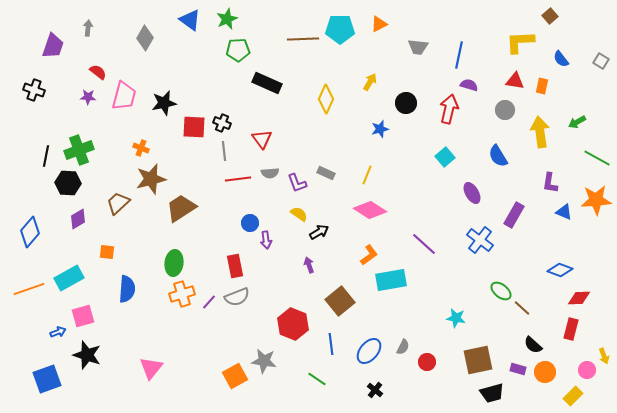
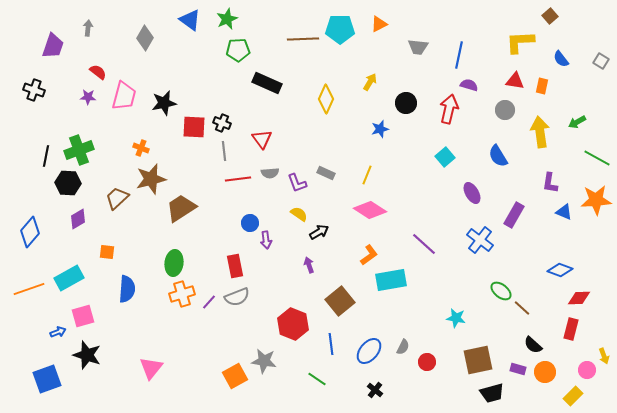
brown trapezoid at (118, 203): moved 1 px left, 5 px up
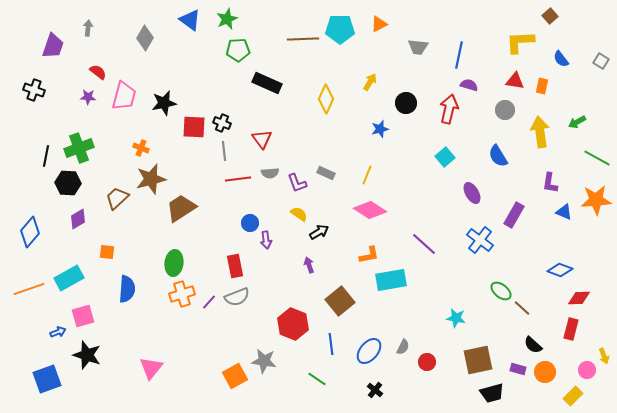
green cross at (79, 150): moved 2 px up
orange L-shape at (369, 255): rotated 25 degrees clockwise
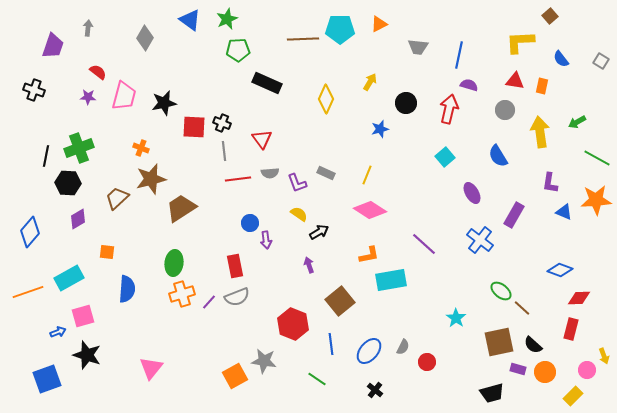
orange line at (29, 289): moved 1 px left, 3 px down
cyan star at (456, 318): rotated 24 degrees clockwise
brown square at (478, 360): moved 21 px right, 18 px up
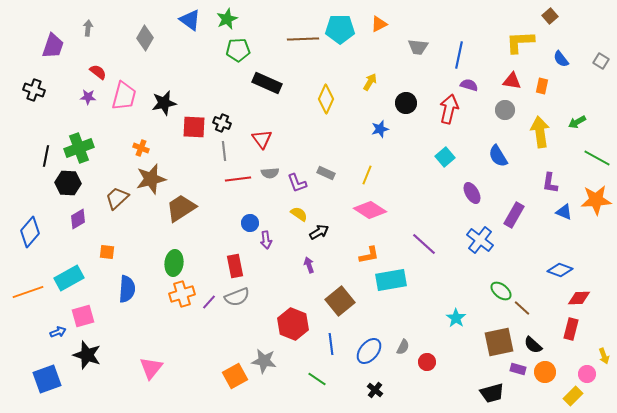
red triangle at (515, 81): moved 3 px left
pink circle at (587, 370): moved 4 px down
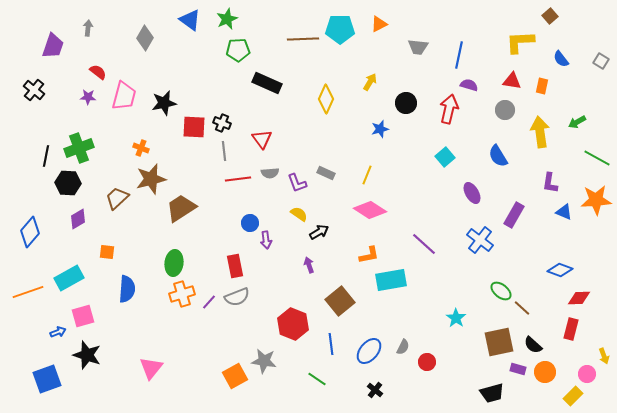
black cross at (34, 90): rotated 20 degrees clockwise
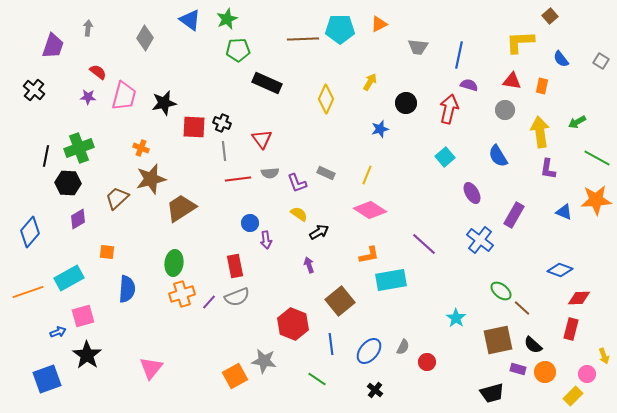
purple L-shape at (550, 183): moved 2 px left, 14 px up
brown square at (499, 342): moved 1 px left, 2 px up
black star at (87, 355): rotated 16 degrees clockwise
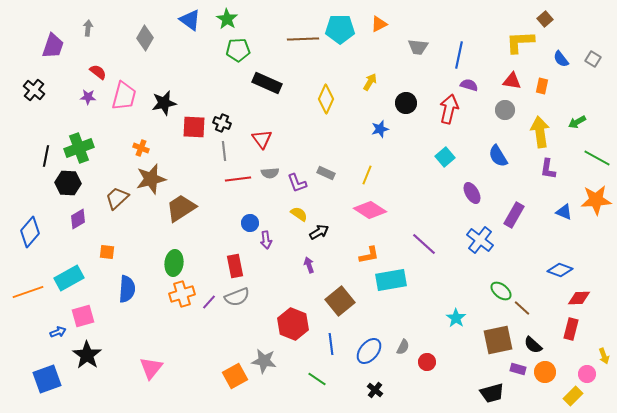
brown square at (550, 16): moved 5 px left, 3 px down
green star at (227, 19): rotated 15 degrees counterclockwise
gray square at (601, 61): moved 8 px left, 2 px up
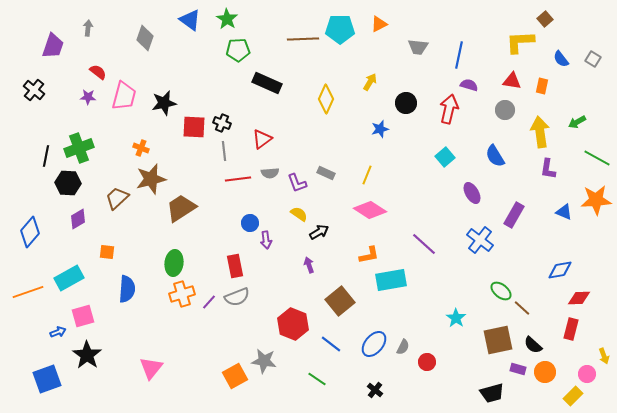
gray diamond at (145, 38): rotated 10 degrees counterclockwise
red triangle at (262, 139): rotated 30 degrees clockwise
blue semicircle at (498, 156): moved 3 px left
blue diamond at (560, 270): rotated 30 degrees counterclockwise
blue line at (331, 344): rotated 45 degrees counterclockwise
blue ellipse at (369, 351): moved 5 px right, 7 px up
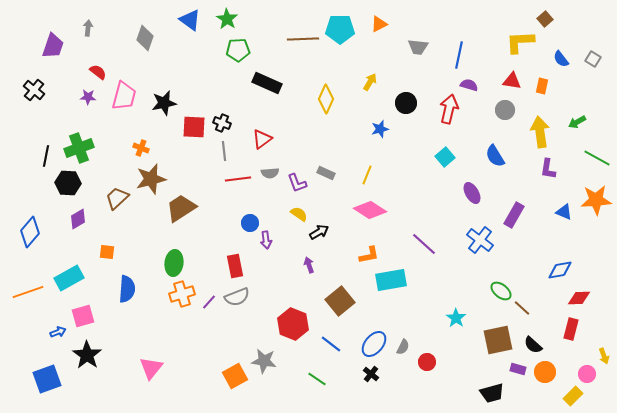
black cross at (375, 390): moved 4 px left, 16 px up
